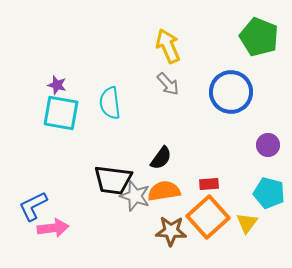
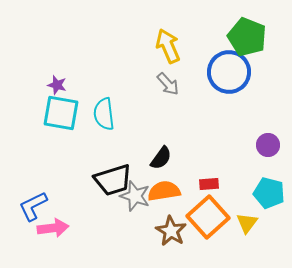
green pentagon: moved 12 px left
blue circle: moved 2 px left, 20 px up
cyan semicircle: moved 6 px left, 11 px down
black trapezoid: rotated 24 degrees counterclockwise
brown star: rotated 28 degrees clockwise
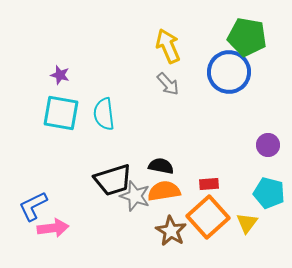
green pentagon: rotated 12 degrees counterclockwise
purple star: moved 3 px right, 10 px up
black semicircle: moved 8 px down; rotated 115 degrees counterclockwise
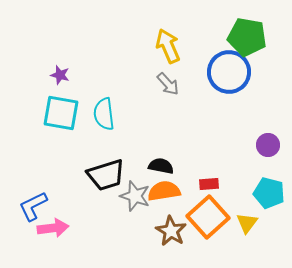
black trapezoid: moved 7 px left, 5 px up
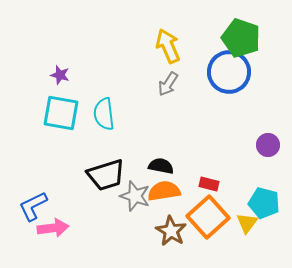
green pentagon: moved 6 px left, 1 px down; rotated 9 degrees clockwise
gray arrow: rotated 75 degrees clockwise
red rectangle: rotated 18 degrees clockwise
cyan pentagon: moved 5 px left, 10 px down
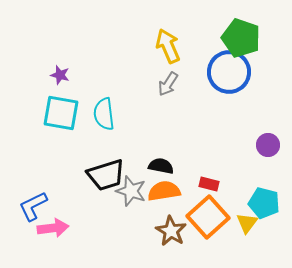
gray star: moved 4 px left, 5 px up
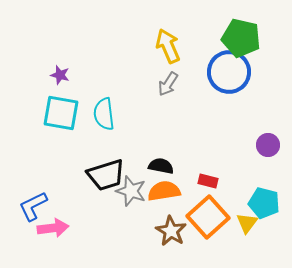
green pentagon: rotated 6 degrees counterclockwise
red rectangle: moved 1 px left, 3 px up
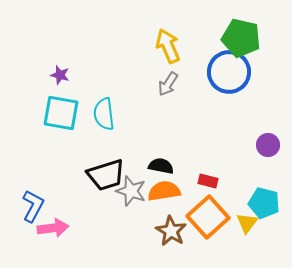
blue L-shape: rotated 144 degrees clockwise
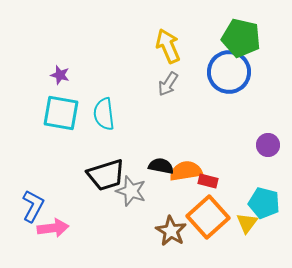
orange semicircle: moved 22 px right, 20 px up
